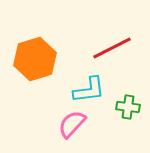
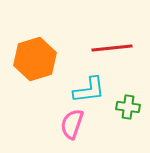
red line: rotated 21 degrees clockwise
pink semicircle: rotated 24 degrees counterclockwise
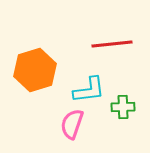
red line: moved 4 px up
orange hexagon: moved 11 px down
green cross: moved 5 px left; rotated 10 degrees counterclockwise
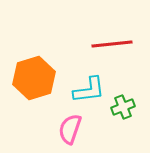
orange hexagon: moved 1 px left, 8 px down
green cross: rotated 20 degrees counterclockwise
pink semicircle: moved 2 px left, 5 px down
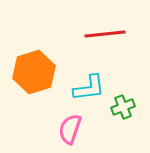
red line: moved 7 px left, 10 px up
orange hexagon: moved 6 px up
cyan L-shape: moved 2 px up
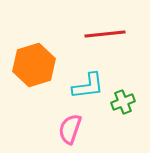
orange hexagon: moved 7 px up
cyan L-shape: moved 1 px left, 2 px up
green cross: moved 5 px up
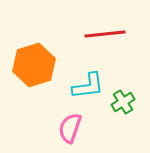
green cross: rotated 10 degrees counterclockwise
pink semicircle: moved 1 px up
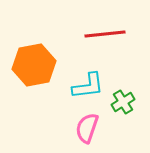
orange hexagon: rotated 6 degrees clockwise
pink semicircle: moved 17 px right
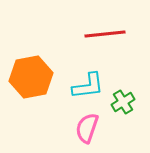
orange hexagon: moved 3 px left, 12 px down
